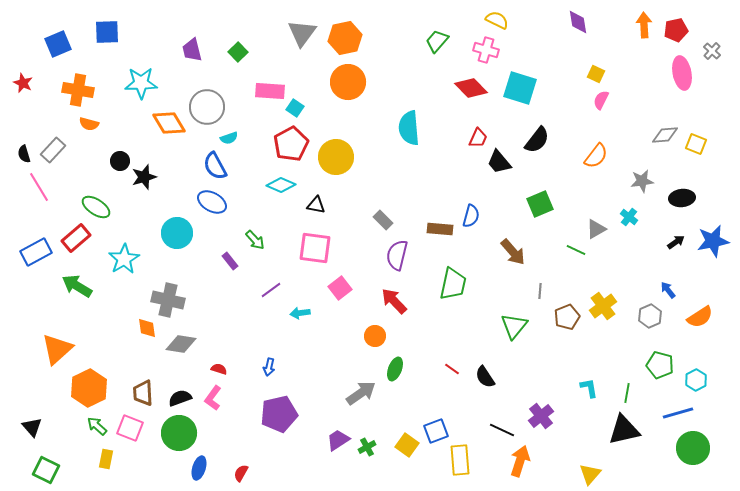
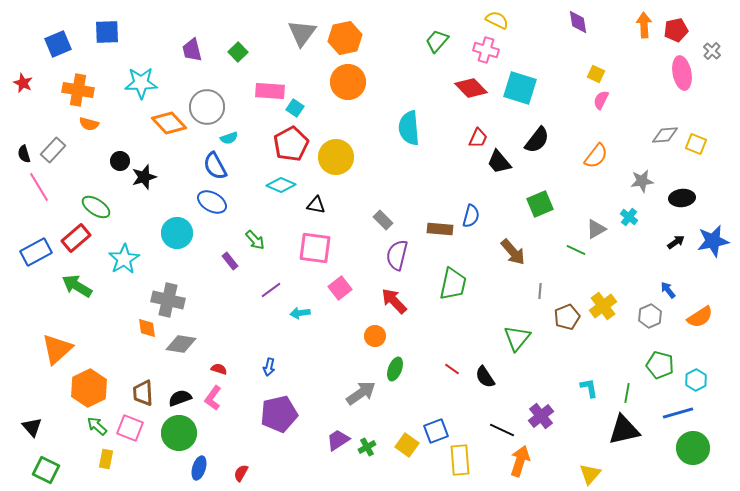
orange diamond at (169, 123): rotated 12 degrees counterclockwise
green triangle at (514, 326): moved 3 px right, 12 px down
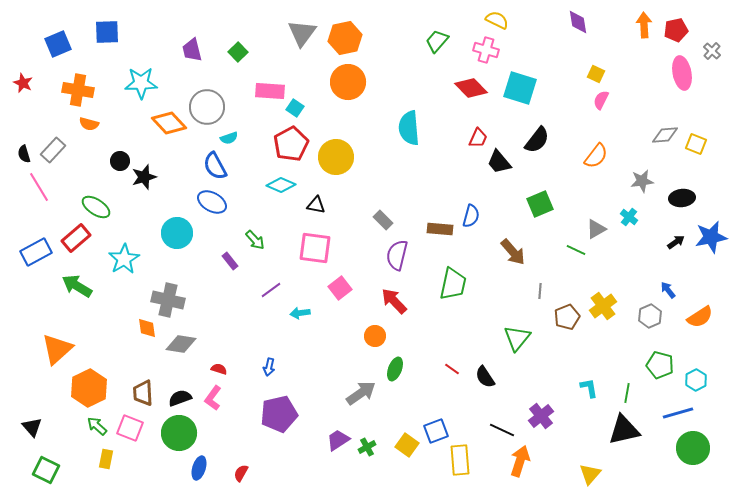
blue star at (713, 241): moved 2 px left, 4 px up
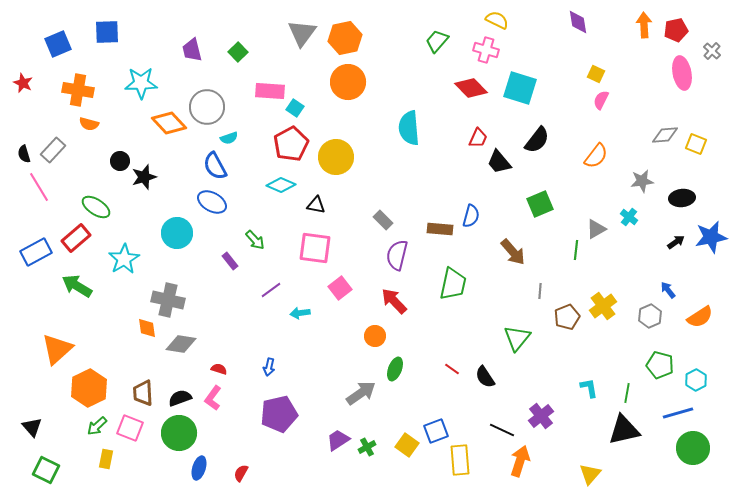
green line at (576, 250): rotated 72 degrees clockwise
green arrow at (97, 426): rotated 85 degrees counterclockwise
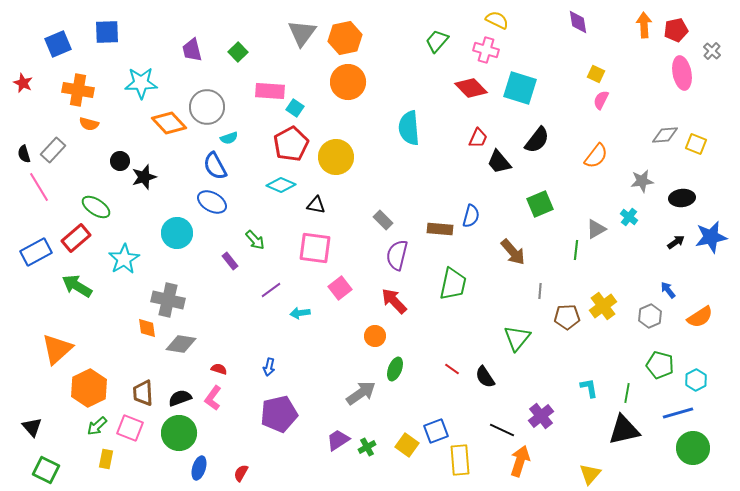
brown pentagon at (567, 317): rotated 20 degrees clockwise
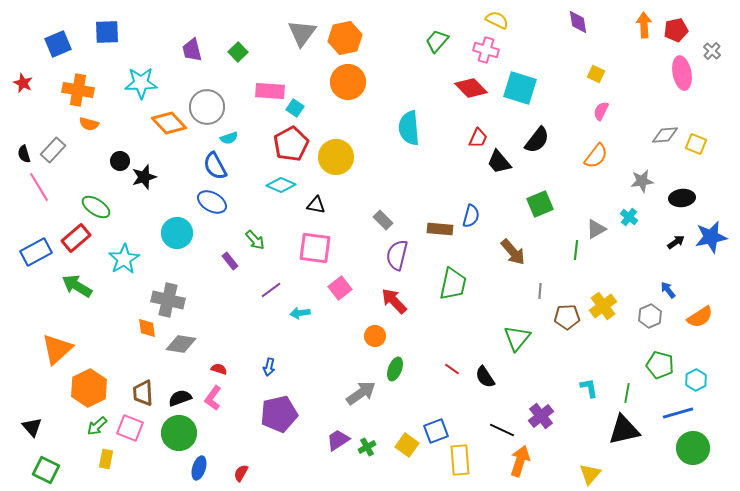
pink semicircle at (601, 100): moved 11 px down
